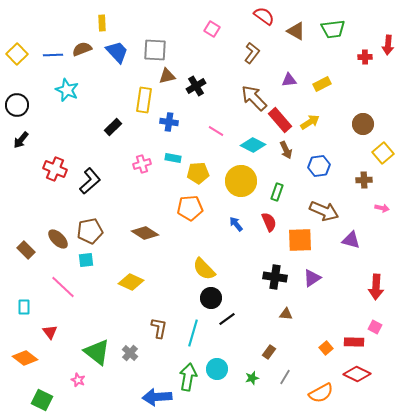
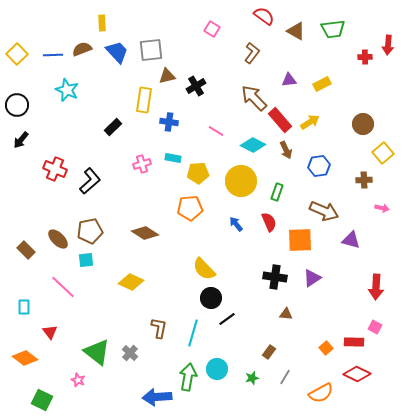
gray square at (155, 50): moved 4 px left; rotated 10 degrees counterclockwise
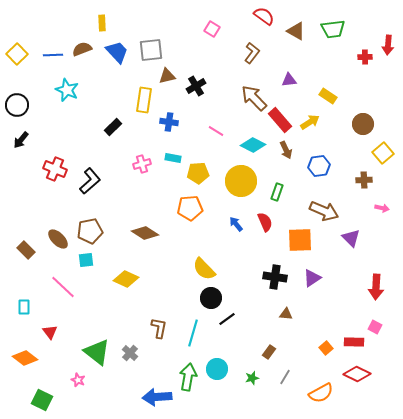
yellow rectangle at (322, 84): moved 6 px right, 12 px down; rotated 60 degrees clockwise
red semicircle at (269, 222): moved 4 px left
purple triangle at (351, 240): moved 2 px up; rotated 30 degrees clockwise
yellow diamond at (131, 282): moved 5 px left, 3 px up
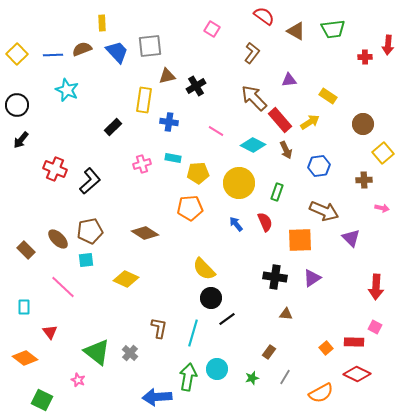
gray square at (151, 50): moved 1 px left, 4 px up
yellow circle at (241, 181): moved 2 px left, 2 px down
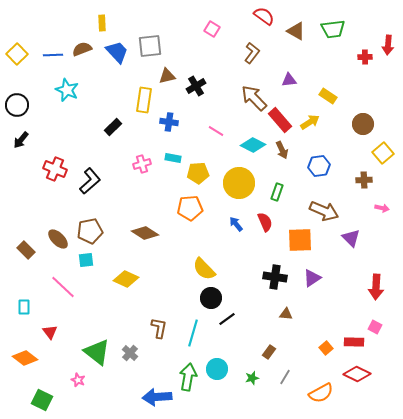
brown arrow at (286, 150): moved 4 px left
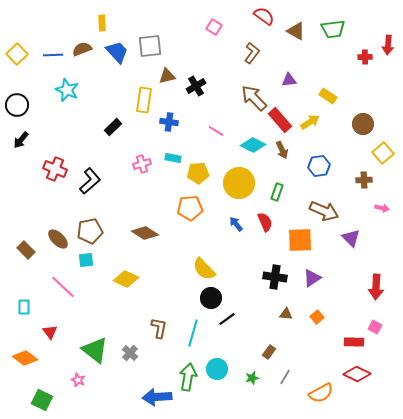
pink square at (212, 29): moved 2 px right, 2 px up
orange square at (326, 348): moved 9 px left, 31 px up
green triangle at (97, 352): moved 2 px left, 2 px up
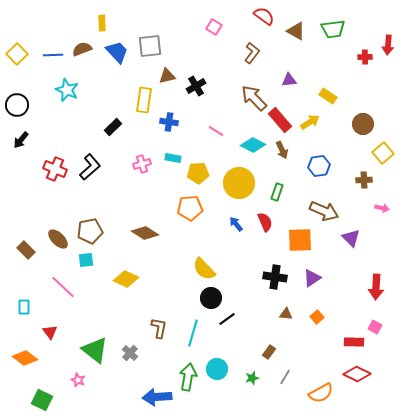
black L-shape at (90, 181): moved 14 px up
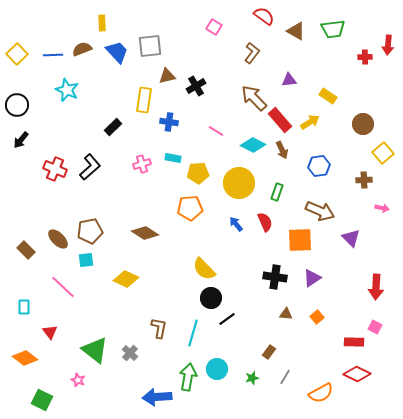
brown arrow at (324, 211): moved 4 px left
